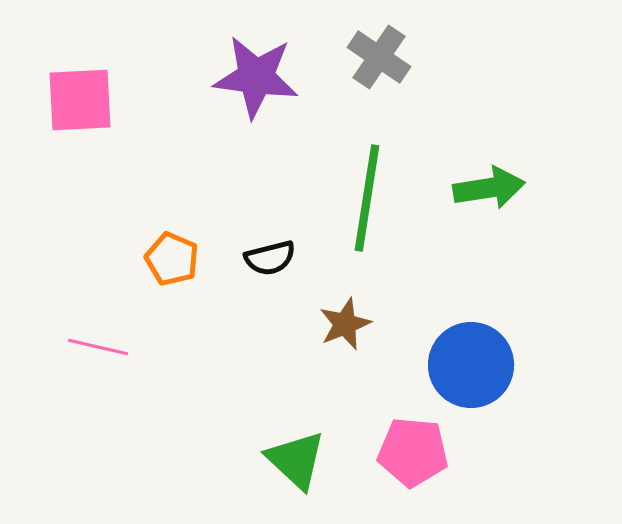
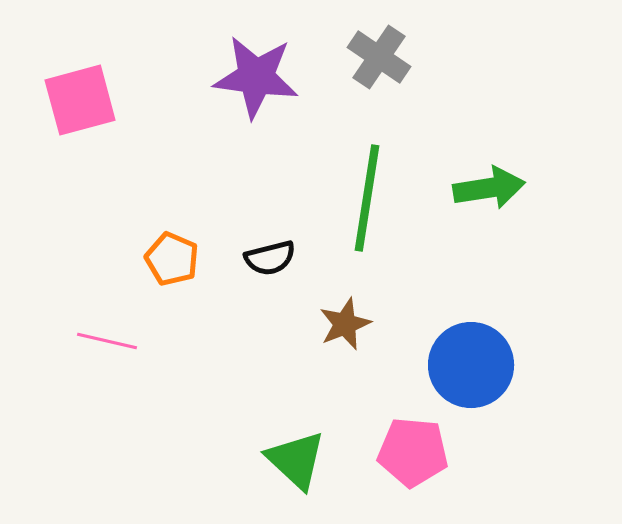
pink square: rotated 12 degrees counterclockwise
pink line: moved 9 px right, 6 px up
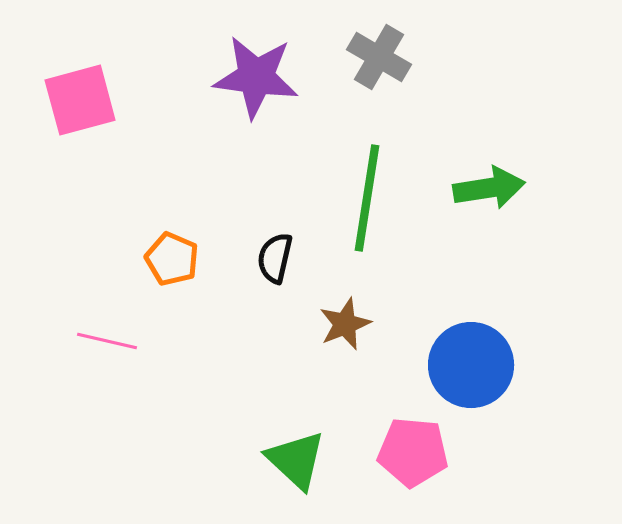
gray cross: rotated 4 degrees counterclockwise
black semicircle: moved 5 px right; rotated 117 degrees clockwise
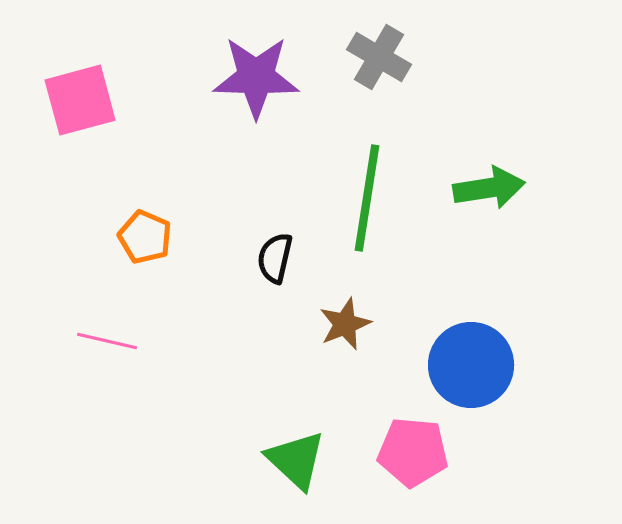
purple star: rotated 6 degrees counterclockwise
orange pentagon: moved 27 px left, 22 px up
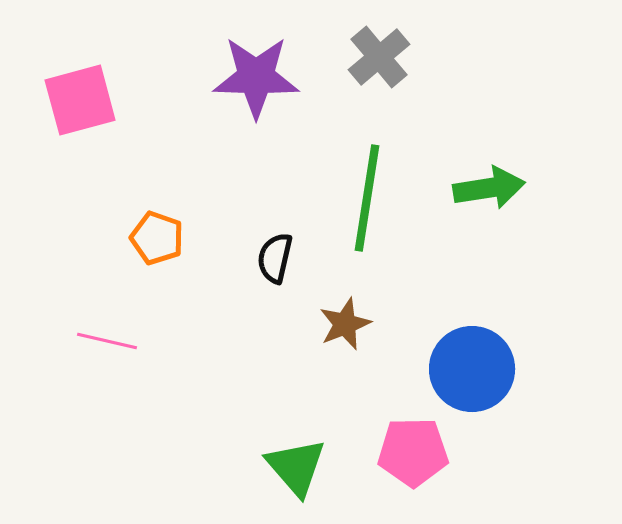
gray cross: rotated 20 degrees clockwise
orange pentagon: moved 12 px right, 1 px down; rotated 4 degrees counterclockwise
blue circle: moved 1 px right, 4 px down
pink pentagon: rotated 6 degrees counterclockwise
green triangle: moved 7 px down; rotated 6 degrees clockwise
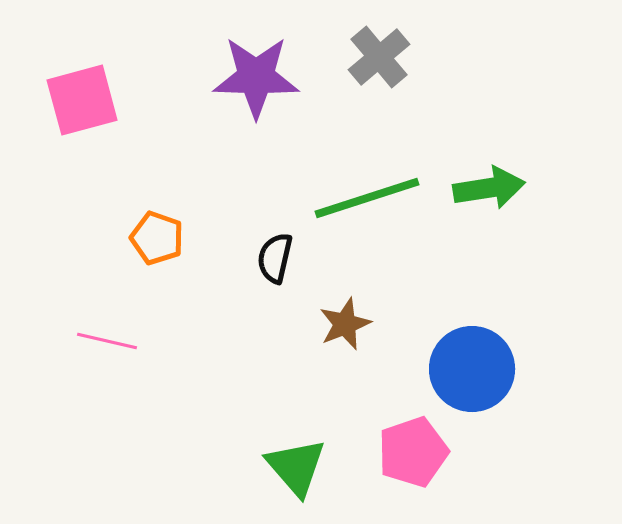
pink square: moved 2 px right
green line: rotated 63 degrees clockwise
pink pentagon: rotated 18 degrees counterclockwise
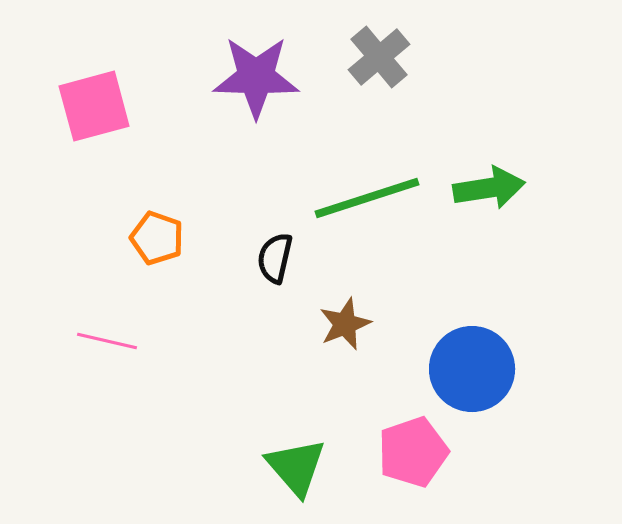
pink square: moved 12 px right, 6 px down
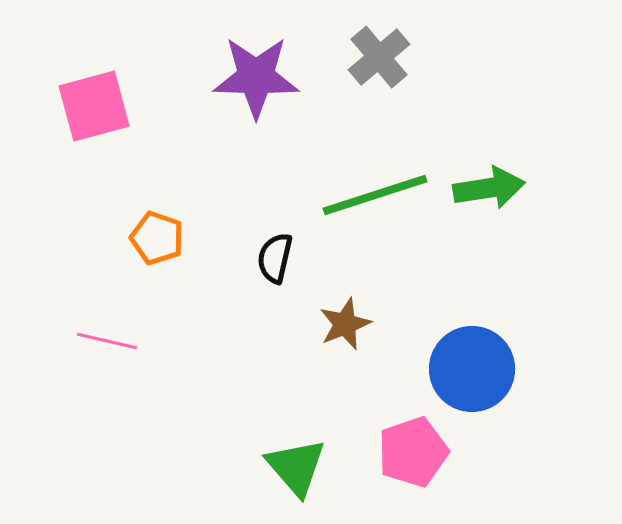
green line: moved 8 px right, 3 px up
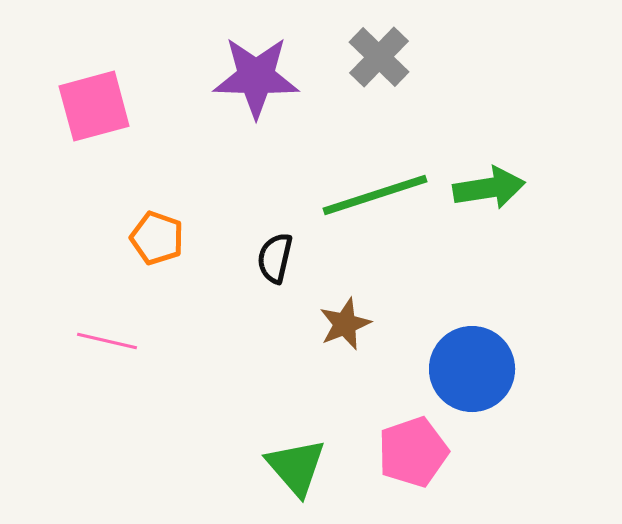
gray cross: rotated 6 degrees counterclockwise
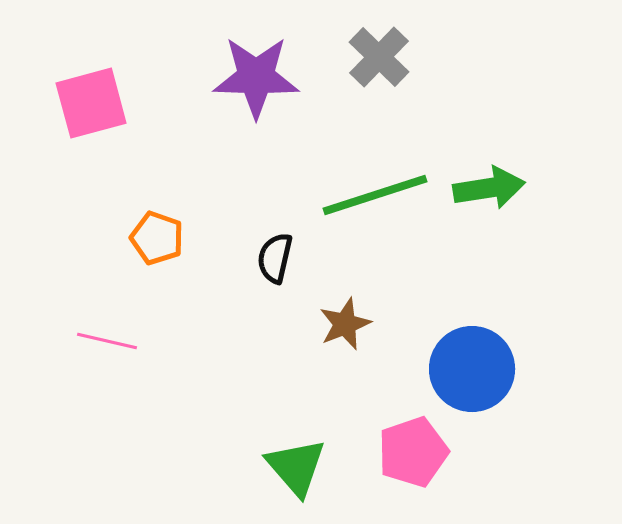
pink square: moved 3 px left, 3 px up
